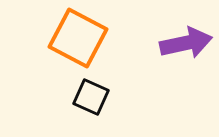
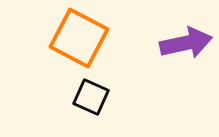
orange square: moved 1 px right
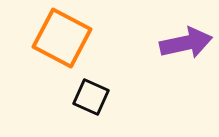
orange square: moved 17 px left
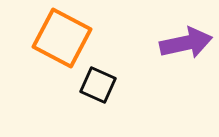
black square: moved 7 px right, 12 px up
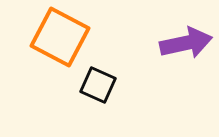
orange square: moved 2 px left, 1 px up
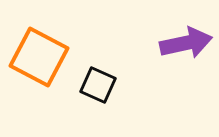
orange square: moved 21 px left, 20 px down
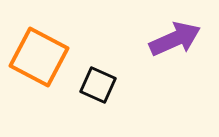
purple arrow: moved 11 px left, 4 px up; rotated 12 degrees counterclockwise
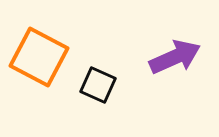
purple arrow: moved 18 px down
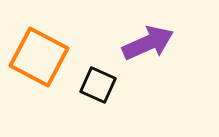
purple arrow: moved 27 px left, 14 px up
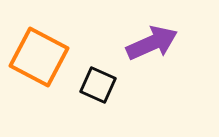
purple arrow: moved 4 px right
